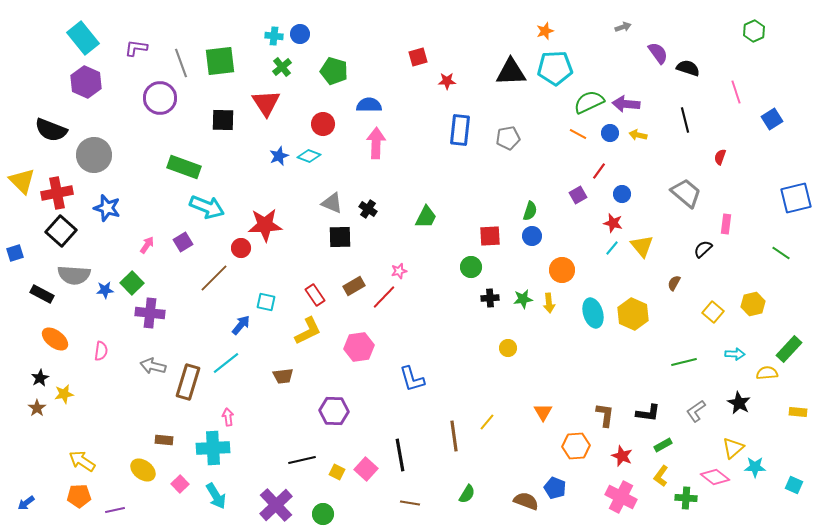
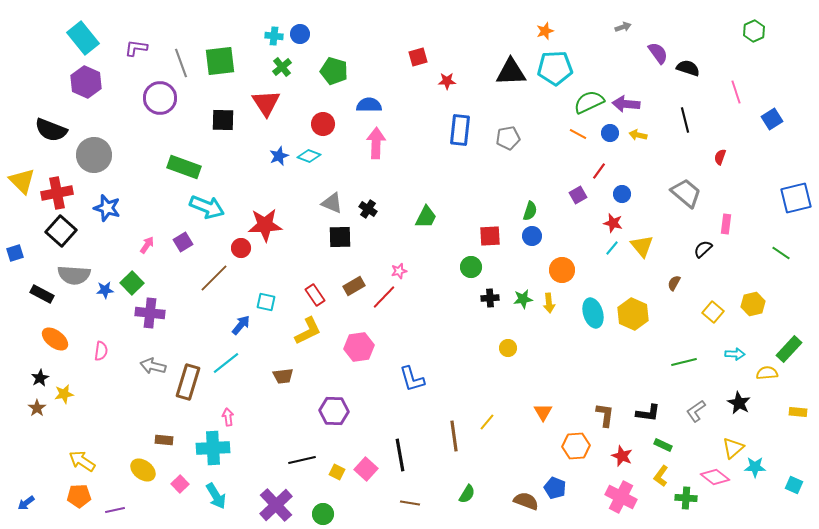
green rectangle at (663, 445): rotated 54 degrees clockwise
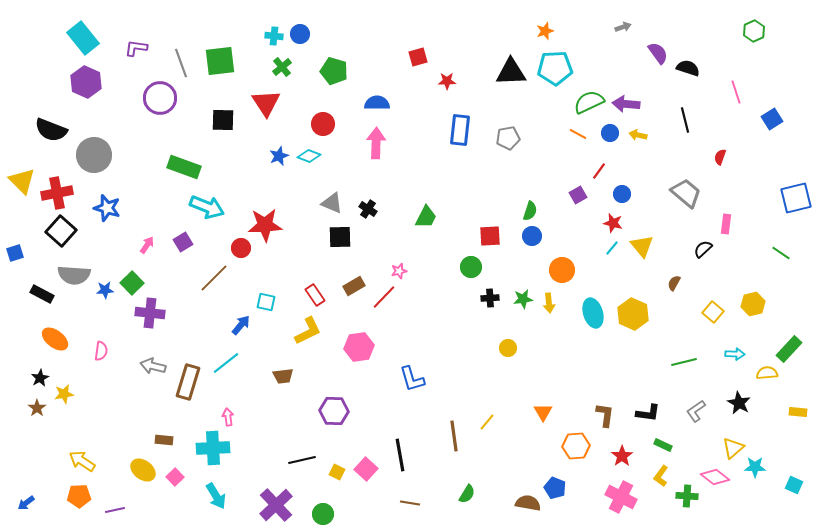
blue semicircle at (369, 105): moved 8 px right, 2 px up
red star at (622, 456): rotated 15 degrees clockwise
pink square at (180, 484): moved 5 px left, 7 px up
green cross at (686, 498): moved 1 px right, 2 px up
brown semicircle at (526, 501): moved 2 px right, 2 px down; rotated 10 degrees counterclockwise
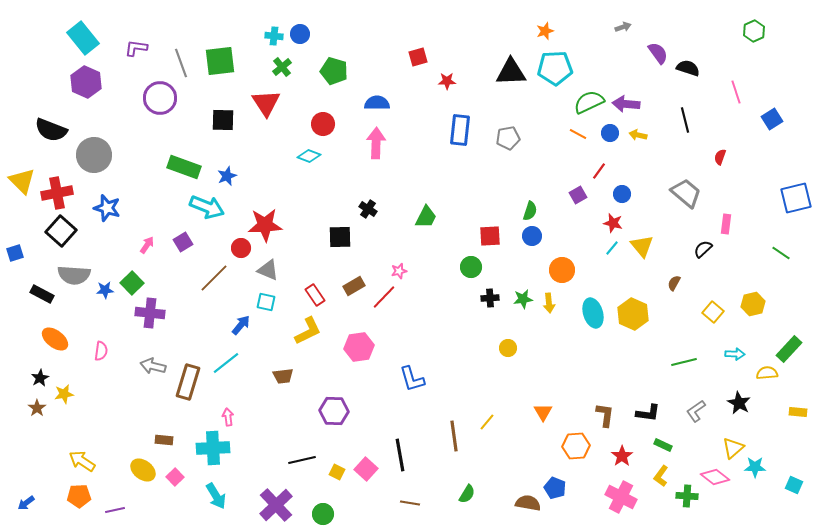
blue star at (279, 156): moved 52 px left, 20 px down
gray triangle at (332, 203): moved 64 px left, 67 px down
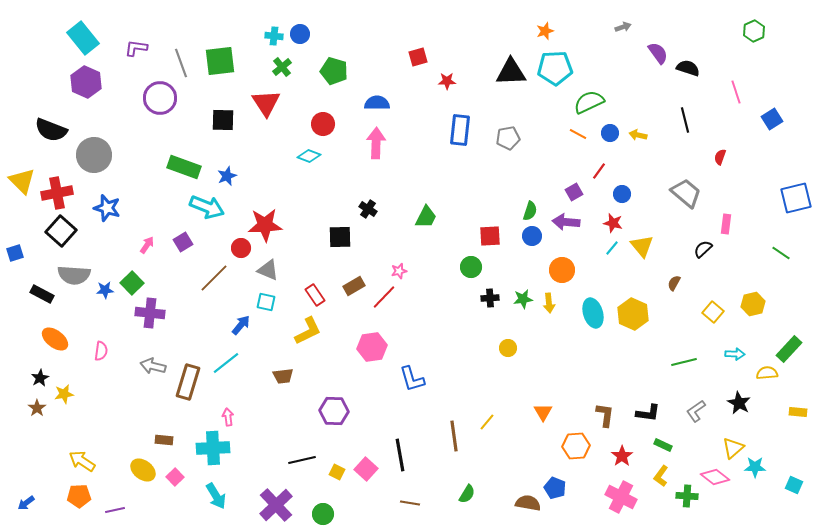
purple arrow at (626, 104): moved 60 px left, 118 px down
purple square at (578, 195): moved 4 px left, 3 px up
pink hexagon at (359, 347): moved 13 px right
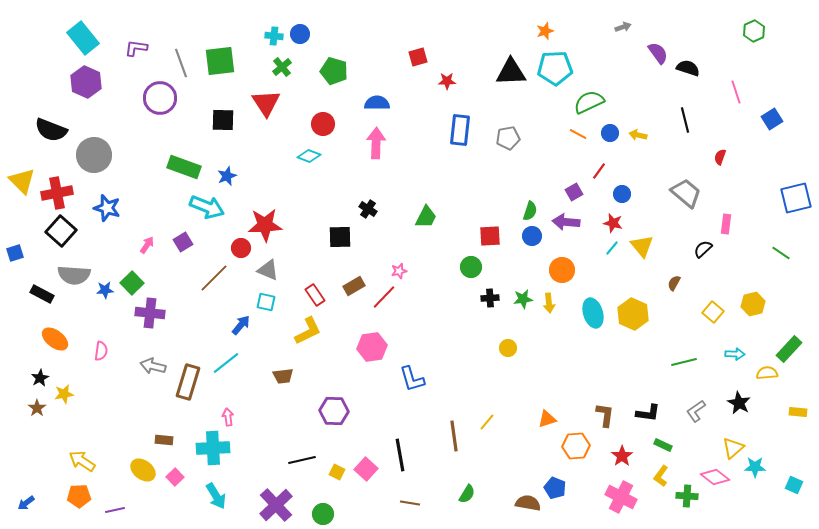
orange triangle at (543, 412): moved 4 px right, 7 px down; rotated 42 degrees clockwise
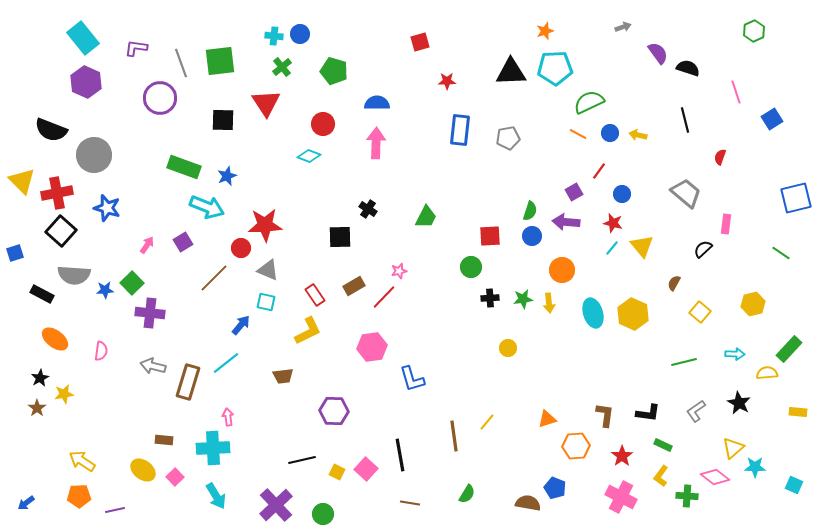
red square at (418, 57): moved 2 px right, 15 px up
yellow square at (713, 312): moved 13 px left
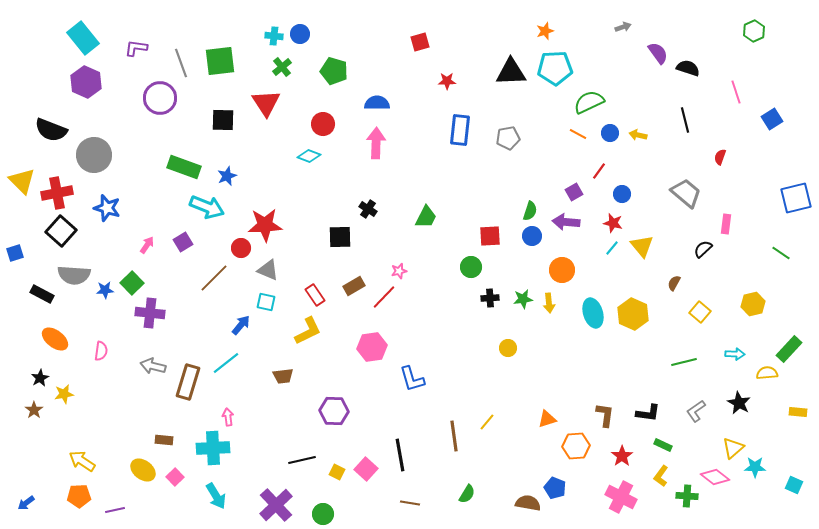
brown star at (37, 408): moved 3 px left, 2 px down
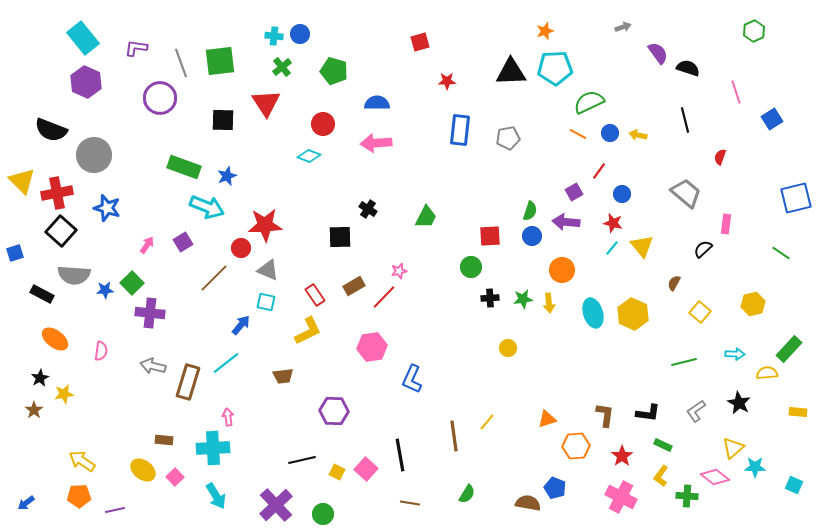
pink arrow at (376, 143): rotated 96 degrees counterclockwise
blue L-shape at (412, 379): rotated 40 degrees clockwise
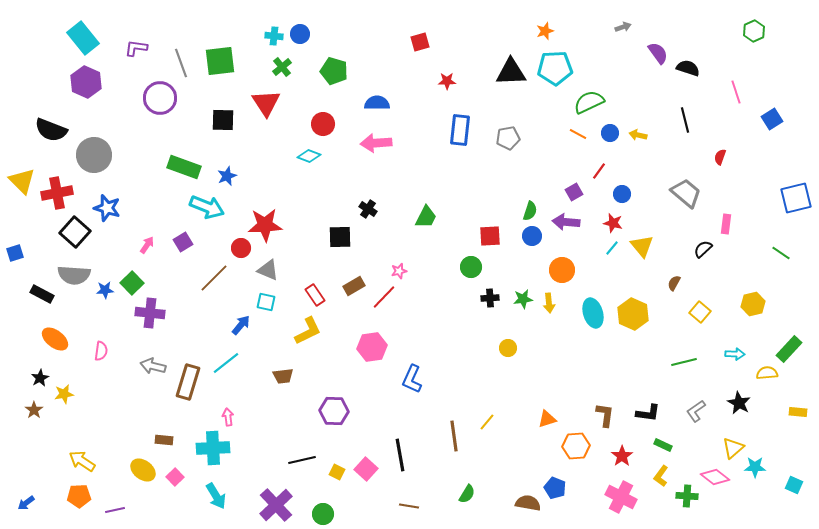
black square at (61, 231): moved 14 px right, 1 px down
brown line at (410, 503): moved 1 px left, 3 px down
